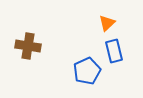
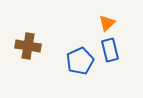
blue rectangle: moved 4 px left, 1 px up
blue pentagon: moved 7 px left, 10 px up
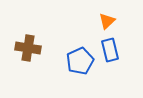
orange triangle: moved 2 px up
brown cross: moved 2 px down
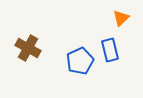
orange triangle: moved 14 px right, 3 px up
brown cross: rotated 20 degrees clockwise
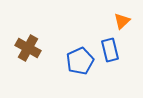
orange triangle: moved 1 px right, 3 px down
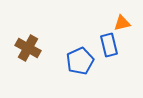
orange triangle: moved 2 px down; rotated 30 degrees clockwise
blue rectangle: moved 1 px left, 5 px up
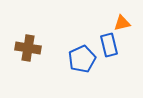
brown cross: rotated 20 degrees counterclockwise
blue pentagon: moved 2 px right, 2 px up
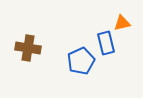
blue rectangle: moved 3 px left, 2 px up
blue pentagon: moved 1 px left, 2 px down
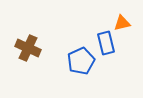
brown cross: rotated 15 degrees clockwise
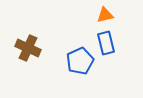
orange triangle: moved 17 px left, 8 px up
blue pentagon: moved 1 px left
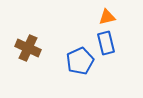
orange triangle: moved 2 px right, 2 px down
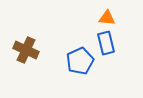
orange triangle: moved 1 px down; rotated 18 degrees clockwise
brown cross: moved 2 px left, 2 px down
